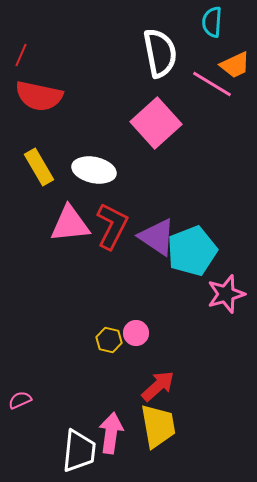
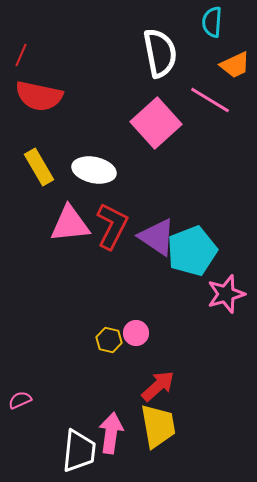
pink line: moved 2 px left, 16 px down
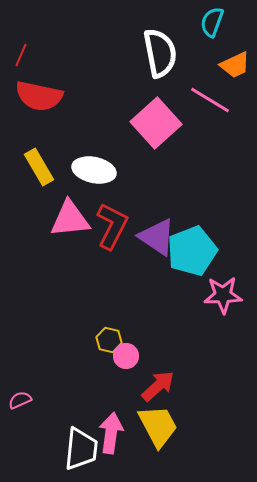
cyan semicircle: rotated 16 degrees clockwise
pink triangle: moved 5 px up
pink star: moved 3 px left, 1 px down; rotated 15 degrees clockwise
pink circle: moved 10 px left, 23 px down
yellow trapezoid: rotated 18 degrees counterclockwise
white trapezoid: moved 2 px right, 2 px up
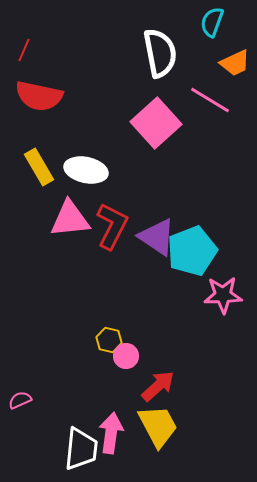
red line: moved 3 px right, 5 px up
orange trapezoid: moved 2 px up
white ellipse: moved 8 px left
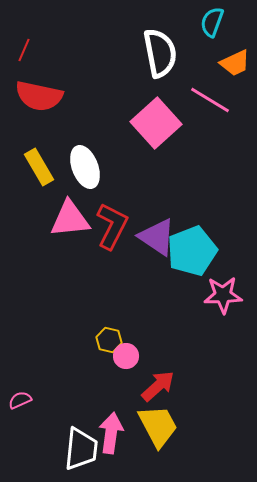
white ellipse: moved 1 px left, 3 px up; rotated 57 degrees clockwise
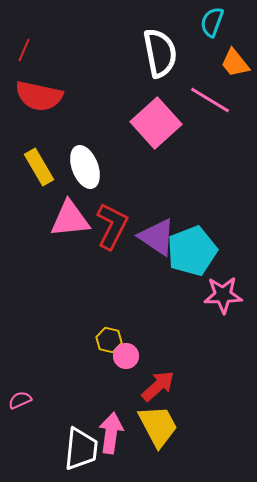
orange trapezoid: rotated 76 degrees clockwise
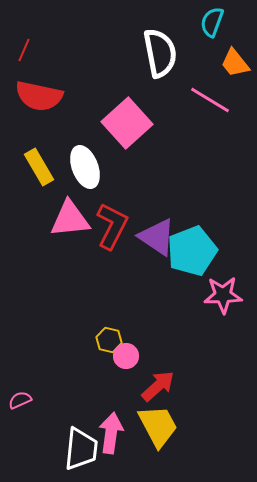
pink square: moved 29 px left
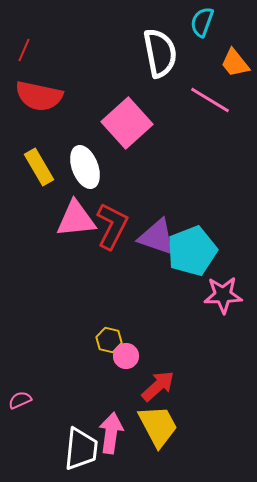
cyan semicircle: moved 10 px left
pink triangle: moved 6 px right
purple triangle: rotated 15 degrees counterclockwise
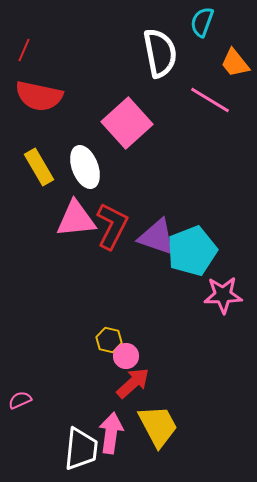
red arrow: moved 25 px left, 3 px up
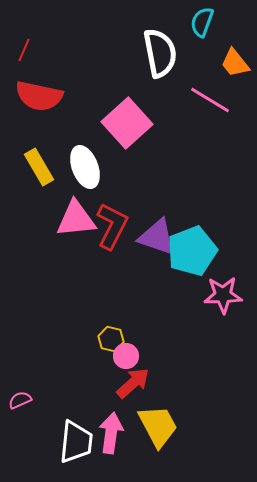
yellow hexagon: moved 2 px right, 1 px up
white trapezoid: moved 5 px left, 7 px up
